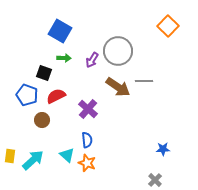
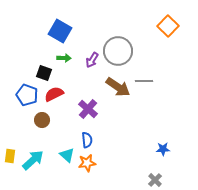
red semicircle: moved 2 px left, 2 px up
orange star: rotated 30 degrees counterclockwise
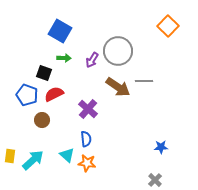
blue semicircle: moved 1 px left, 1 px up
blue star: moved 2 px left, 2 px up
orange star: rotated 18 degrees clockwise
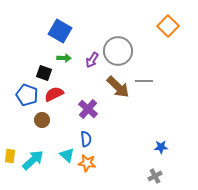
brown arrow: rotated 10 degrees clockwise
gray cross: moved 4 px up; rotated 16 degrees clockwise
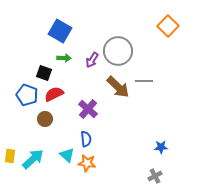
brown circle: moved 3 px right, 1 px up
cyan arrow: moved 1 px up
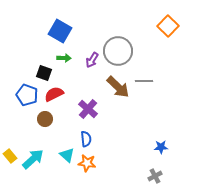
yellow rectangle: rotated 48 degrees counterclockwise
